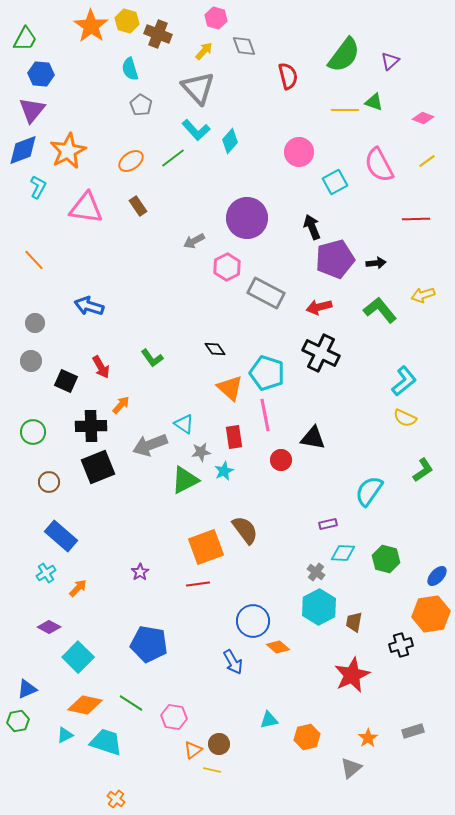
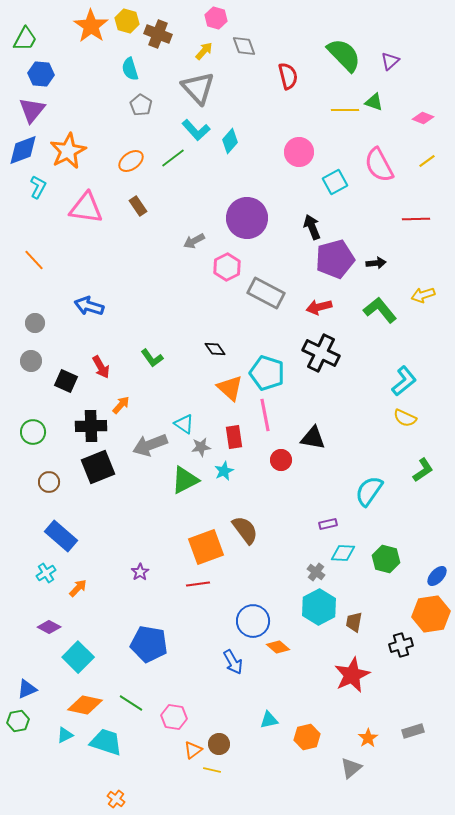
green semicircle at (344, 55): rotated 81 degrees counterclockwise
gray star at (201, 452): moved 5 px up
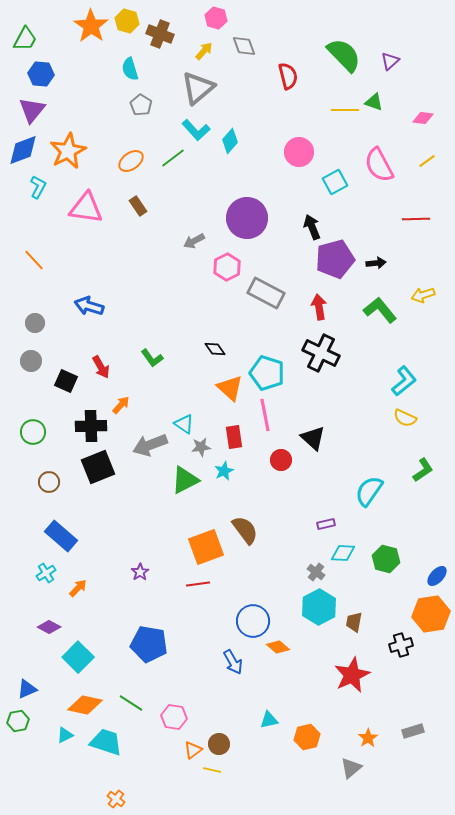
brown cross at (158, 34): moved 2 px right
gray triangle at (198, 88): rotated 33 degrees clockwise
pink diamond at (423, 118): rotated 15 degrees counterclockwise
red arrow at (319, 307): rotated 95 degrees clockwise
black triangle at (313, 438): rotated 32 degrees clockwise
purple rectangle at (328, 524): moved 2 px left
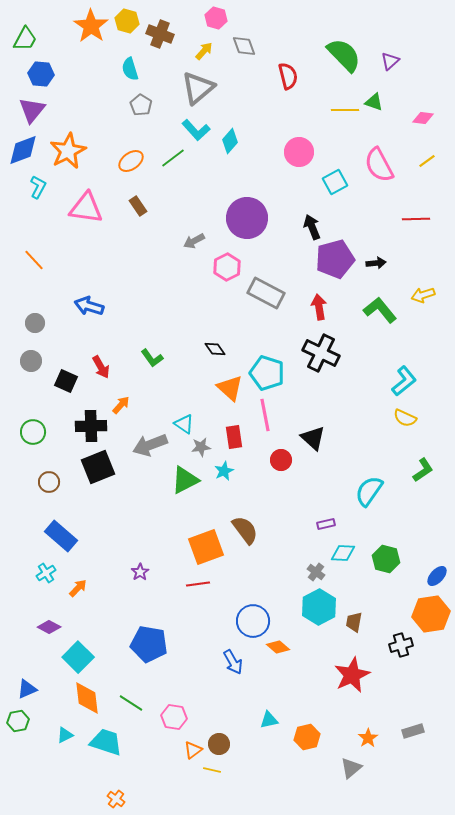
orange diamond at (85, 705): moved 2 px right, 7 px up; rotated 72 degrees clockwise
